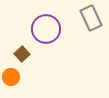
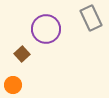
orange circle: moved 2 px right, 8 px down
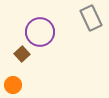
purple circle: moved 6 px left, 3 px down
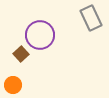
purple circle: moved 3 px down
brown square: moved 1 px left
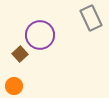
brown square: moved 1 px left
orange circle: moved 1 px right, 1 px down
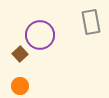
gray rectangle: moved 4 px down; rotated 15 degrees clockwise
orange circle: moved 6 px right
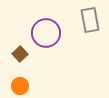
gray rectangle: moved 1 px left, 2 px up
purple circle: moved 6 px right, 2 px up
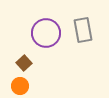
gray rectangle: moved 7 px left, 10 px down
brown square: moved 4 px right, 9 px down
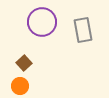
purple circle: moved 4 px left, 11 px up
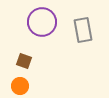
brown square: moved 2 px up; rotated 28 degrees counterclockwise
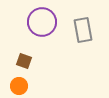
orange circle: moved 1 px left
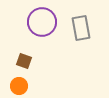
gray rectangle: moved 2 px left, 2 px up
